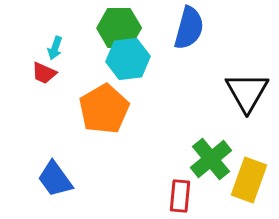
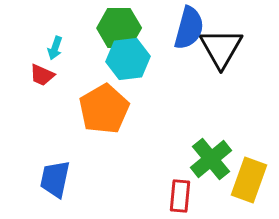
red trapezoid: moved 2 px left, 2 px down
black triangle: moved 26 px left, 44 px up
blue trapezoid: rotated 48 degrees clockwise
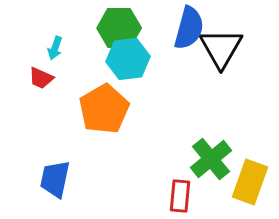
red trapezoid: moved 1 px left, 3 px down
yellow rectangle: moved 1 px right, 2 px down
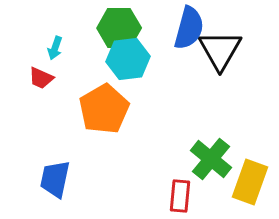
black triangle: moved 1 px left, 2 px down
green cross: rotated 12 degrees counterclockwise
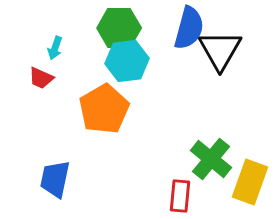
cyan hexagon: moved 1 px left, 2 px down
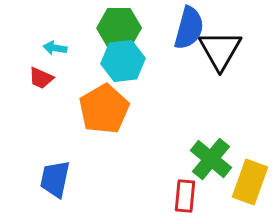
cyan arrow: rotated 80 degrees clockwise
cyan hexagon: moved 4 px left
red rectangle: moved 5 px right
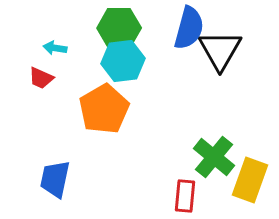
green cross: moved 3 px right, 2 px up
yellow rectangle: moved 2 px up
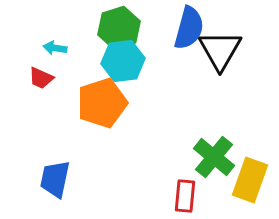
green hexagon: rotated 18 degrees counterclockwise
orange pentagon: moved 2 px left, 6 px up; rotated 12 degrees clockwise
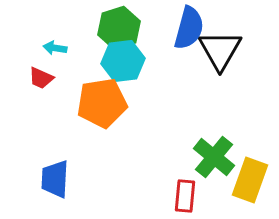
orange pentagon: rotated 9 degrees clockwise
blue trapezoid: rotated 9 degrees counterclockwise
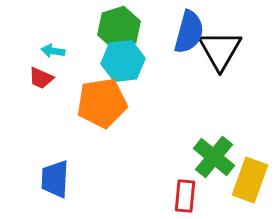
blue semicircle: moved 4 px down
cyan arrow: moved 2 px left, 3 px down
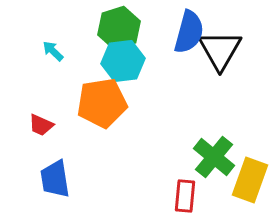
cyan arrow: rotated 35 degrees clockwise
red trapezoid: moved 47 px down
blue trapezoid: rotated 12 degrees counterclockwise
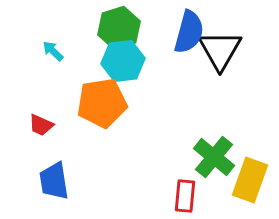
blue trapezoid: moved 1 px left, 2 px down
